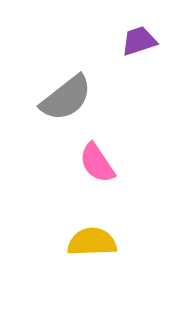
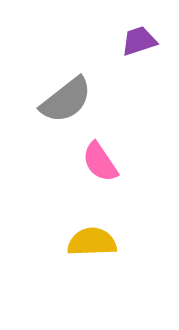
gray semicircle: moved 2 px down
pink semicircle: moved 3 px right, 1 px up
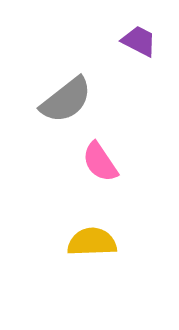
purple trapezoid: rotated 45 degrees clockwise
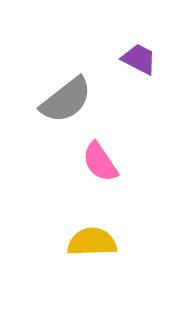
purple trapezoid: moved 18 px down
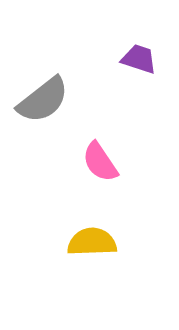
purple trapezoid: rotated 9 degrees counterclockwise
gray semicircle: moved 23 px left
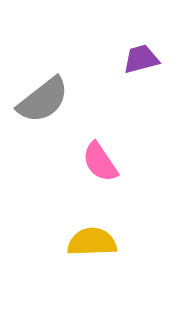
purple trapezoid: moved 2 px right; rotated 33 degrees counterclockwise
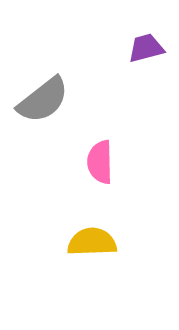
purple trapezoid: moved 5 px right, 11 px up
pink semicircle: rotated 33 degrees clockwise
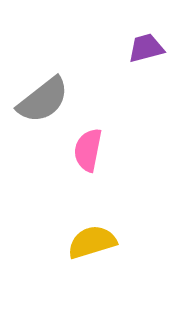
pink semicircle: moved 12 px left, 12 px up; rotated 12 degrees clockwise
yellow semicircle: rotated 15 degrees counterclockwise
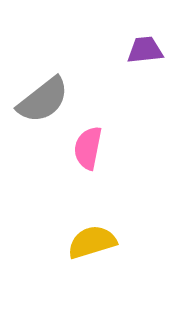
purple trapezoid: moved 1 px left, 2 px down; rotated 9 degrees clockwise
pink semicircle: moved 2 px up
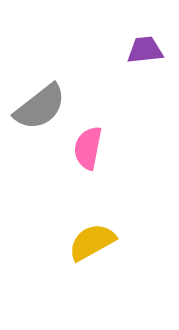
gray semicircle: moved 3 px left, 7 px down
yellow semicircle: rotated 12 degrees counterclockwise
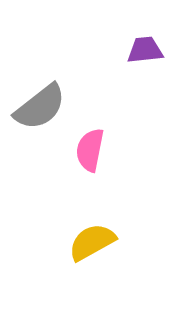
pink semicircle: moved 2 px right, 2 px down
